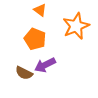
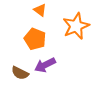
brown semicircle: moved 4 px left
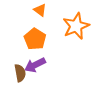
orange pentagon: rotated 10 degrees clockwise
purple arrow: moved 10 px left
brown semicircle: rotated 126 degrees counterclockwise
